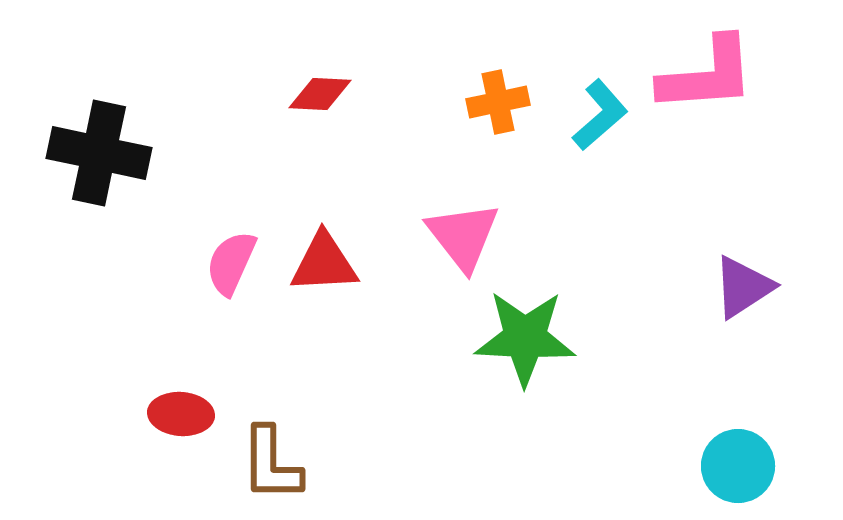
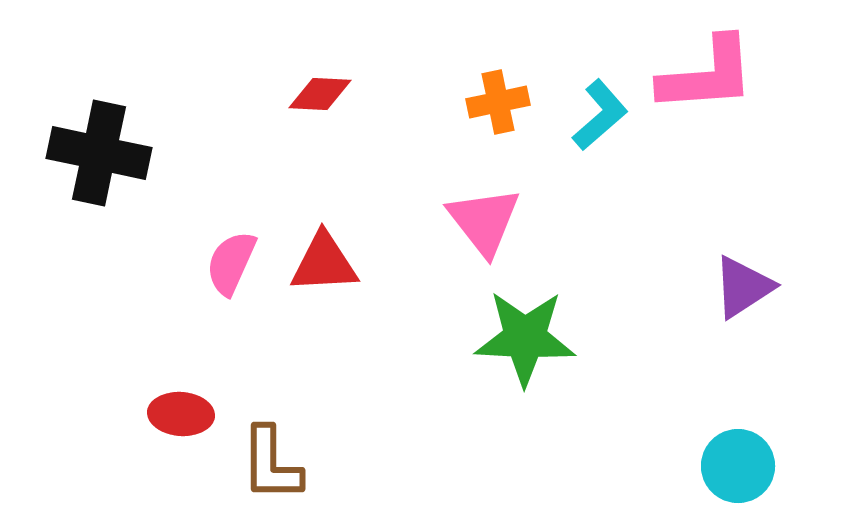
pink triangle: moved 21 px right, 15 px up
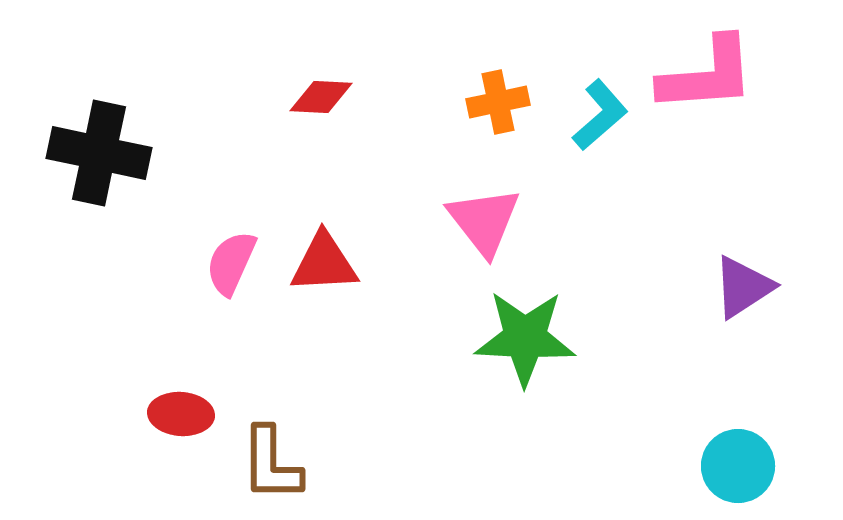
red diamond: moved 1 px right, 3 px down
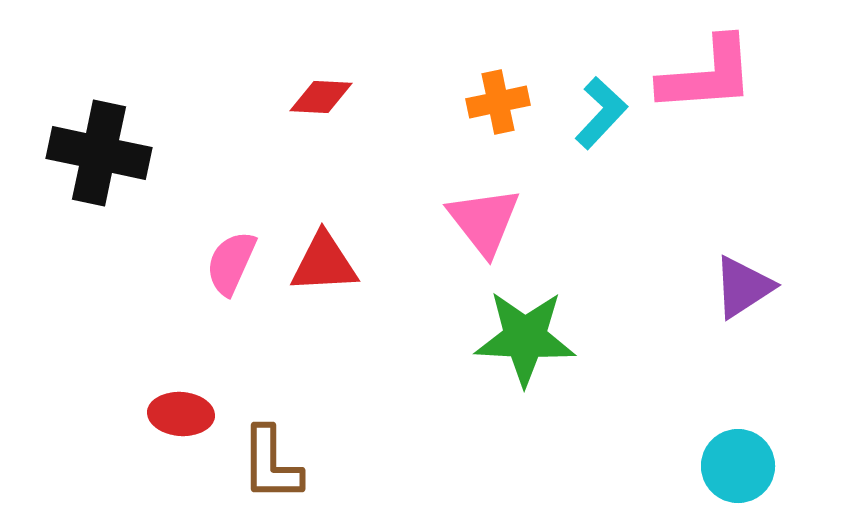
cyan L-shape: moved 1 px right, 2 px up; rotated 6 degrees counterclockwise
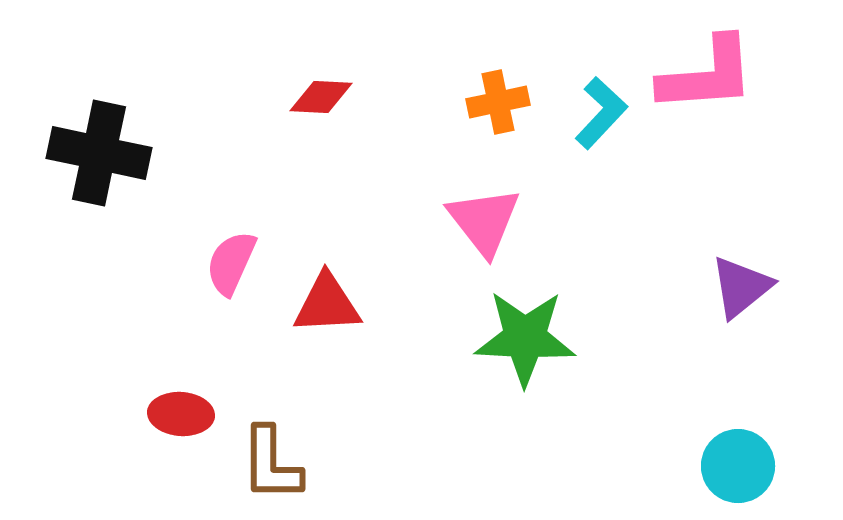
red triangle: moved 3 px right, 41 px down
purple triangle: moved 2 px left; rotated 6 degrees counterclockwise
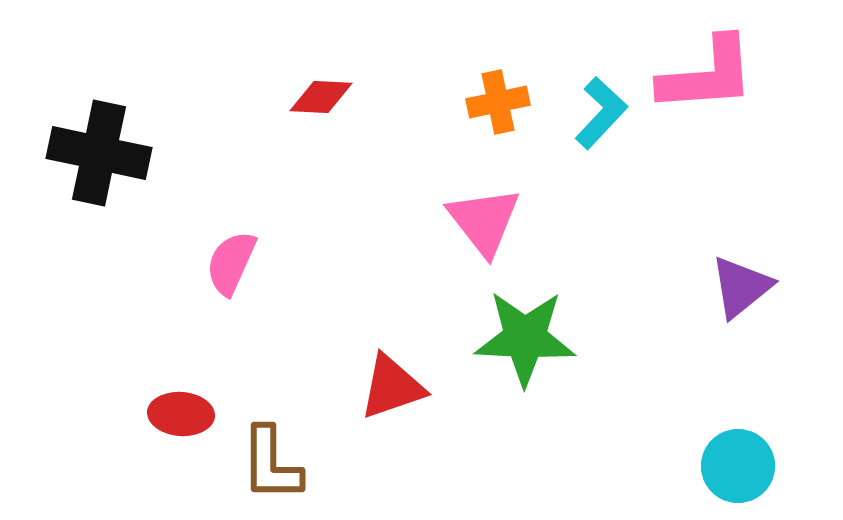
red triangle: moved 65 px right, 83 px down; rotated 16 degrees counterclockwise
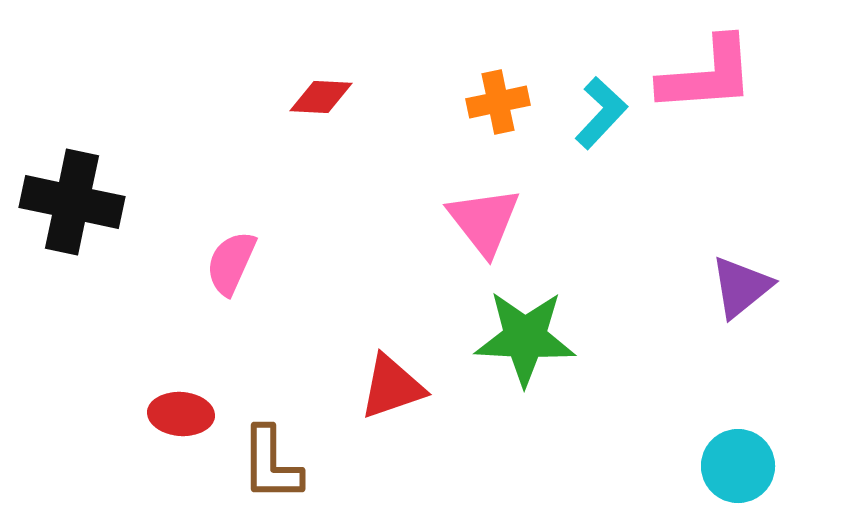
black cross: moved 27 px left, 49 px down
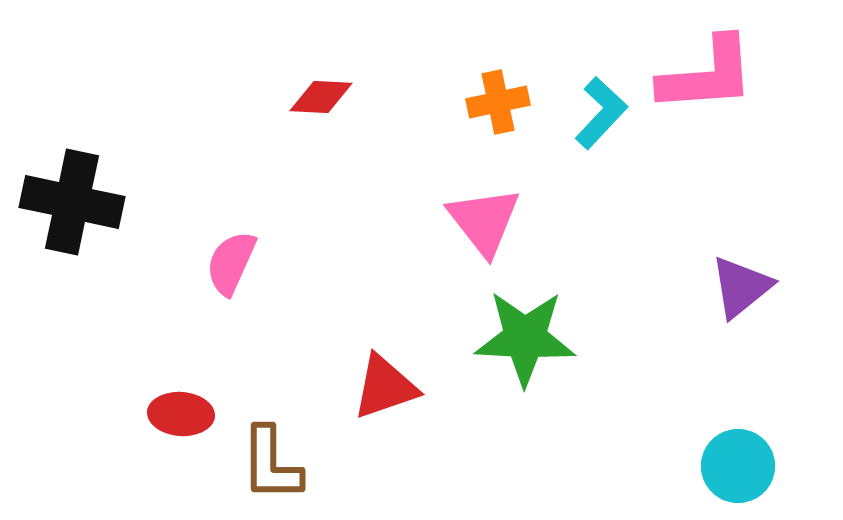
red triangle: moved 7 px left
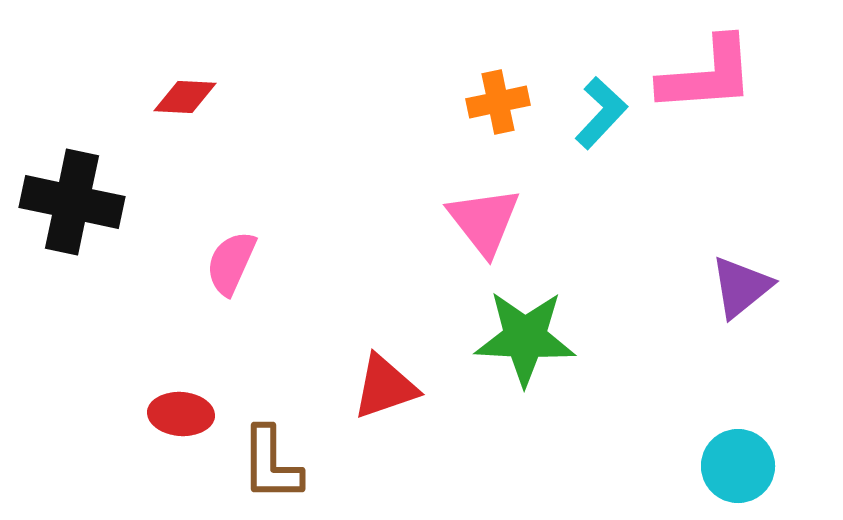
red diamond: moved 136 px left
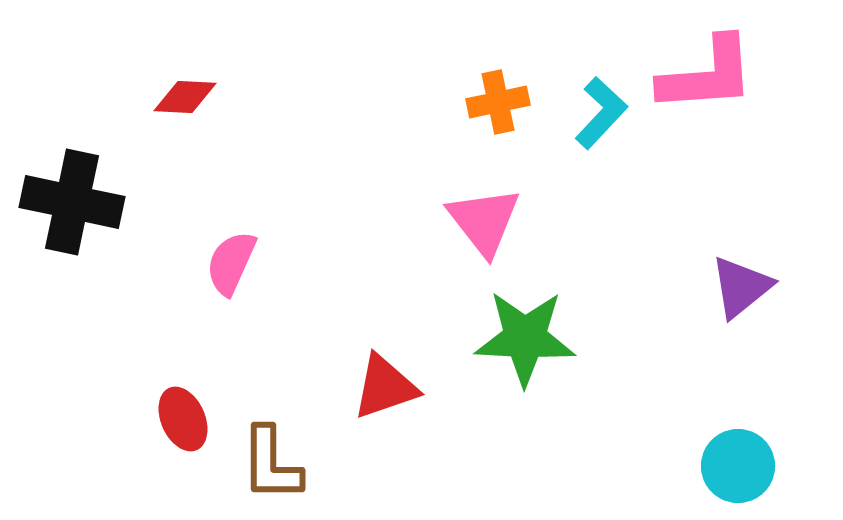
red ellipse: moved 2 px right, 5 px down; rotated 62 degrees clockwise
